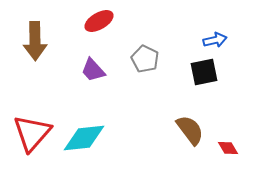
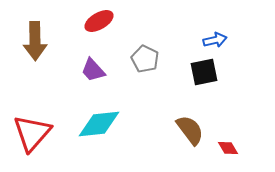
cyan diamond: moved 15 px right, 14 px up
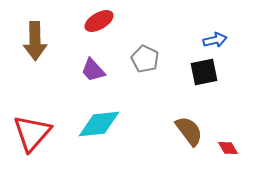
brown semicircle: moved 1 px left, 1 px down
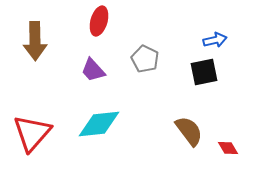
red ellipse: rotated 44 degrees counterclockwise
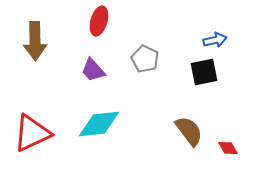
red triangle: rotated 24 degrees clockwise
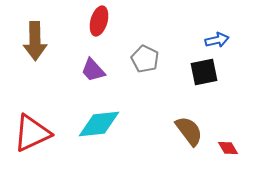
blue arrow: moved 2 px right
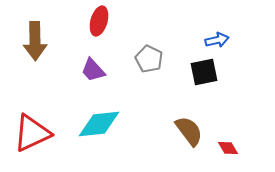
gray pentagon: moved 4 px right
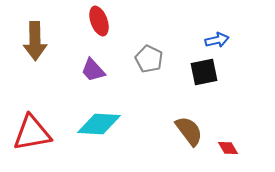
red ellipse: rotated 36 degrees counterclockwise
cyan diamond: rotated 9 degrees clockwise
red triangle: rotated 15 degrees clockwise
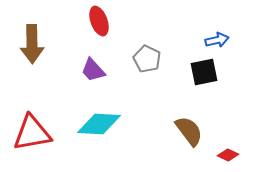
brown arrow: moved 3 px left, 3 px down
gray pentagon: moved 2 px left
red diamond: moved 7 px down; rotated 35 degrees counterclockwise
